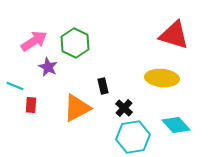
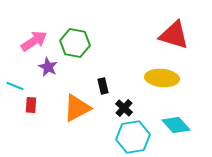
green hexagon: rotated 16 degrees counterclockwise
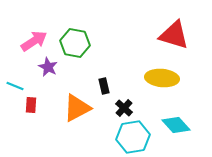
black rectangle: moved 1 px right
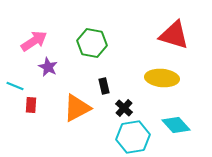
green hexagon: moved 17 px right
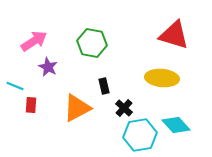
cyan hexagon: moved 7 px right, 2 px up
